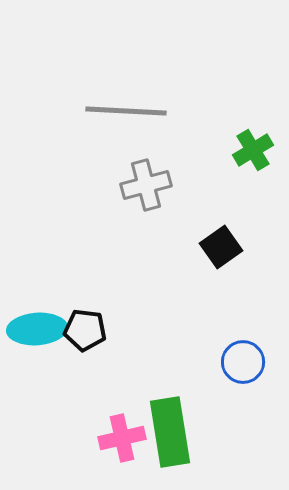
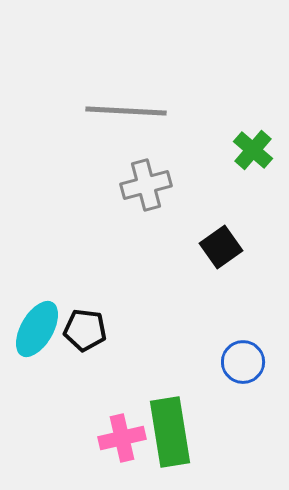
green cross: rotated 18 degrees counterclockwise
cyan ellipse: rotated 56 degrees counterclockwise
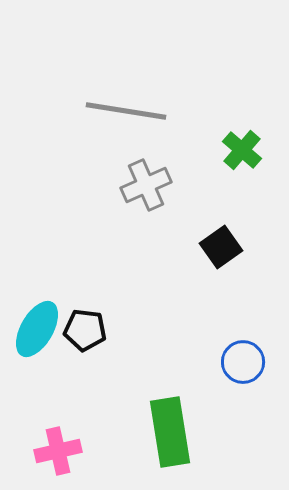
gray line: rotated 6 degrees clockwise
green cross: moved 11 px left
gray cross: rotated 9 degrees counterclockwise
pink cross: moved 64 px left, 13 px down
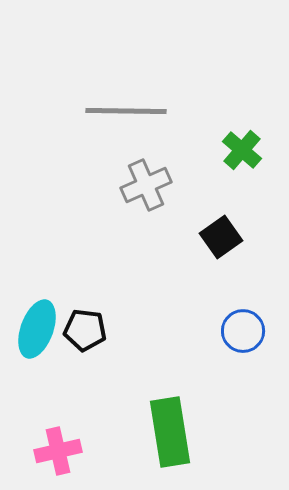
gray line: rotated 8 degrees counterclockwise
black square: moved 10 px up
cyan ellipse: rotated 10 degrees counterclockwise
blue circle: moved 31 px up
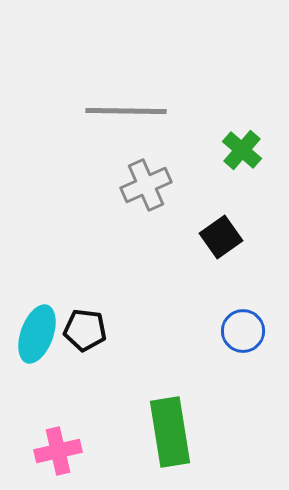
cyan ellipse: moved 5 px down
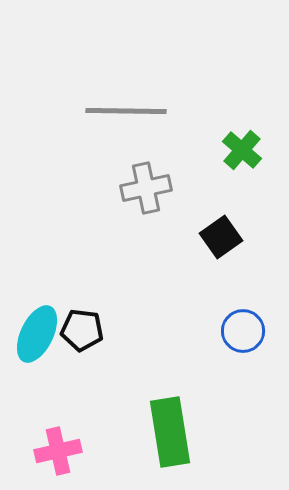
gray cross: moved 3 px down; rotated 12 degrees clockwise
black pentagon: moved 3 px left
cyan ellipse: rotated 6 degrees clockwise
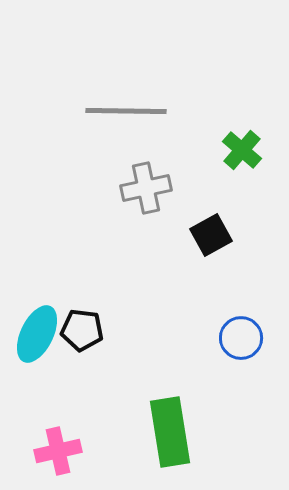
black square: moved 10 px left, 2 px up; rotated 6 degrees clockwise
blue circle: moved 2 px left, 7 px down
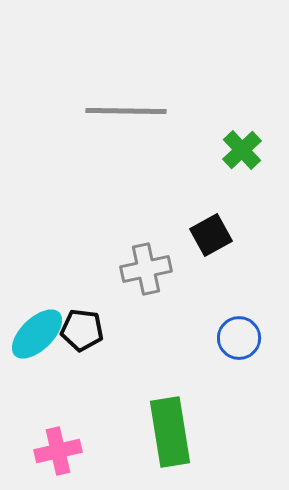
green cross: rotated 6 degrees clockwise
gray cross: moved 81 px down
cyan ellipse: rotated 20 degrees clockwise
blue circle: moved 2 px left
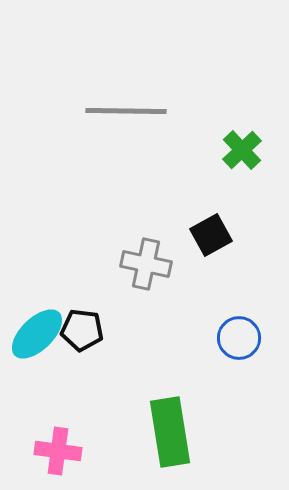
gray cross: moved 5 px up; rotated 24 degrees clockwise
pink cross: rotated 21 degrees clockwise
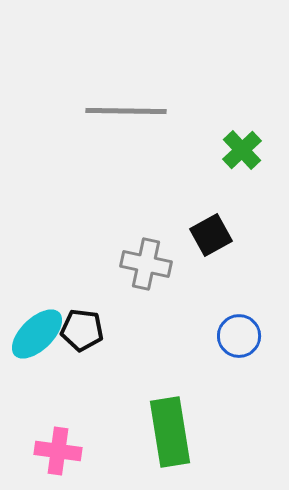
blue circle: moved 2 px up
